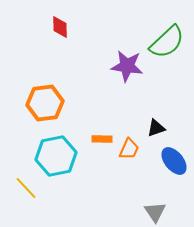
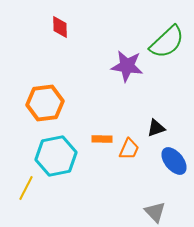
yellow line: rotated 70 degrees clockwise
gray triangle: rotated 10 degrees counterclockwise
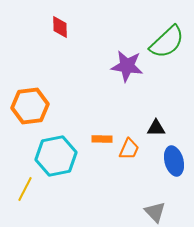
orange hexagon: moved 15 px left, 3 px down
black triangle: rotated 18 degrees clockwise
blue ellipse: rotated 24 degrees clockwise
yellow line: moved 1 px left, 1 px down
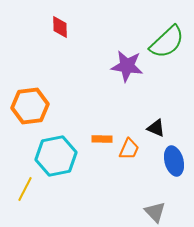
black triangle: rotated 24 degrees clockwise
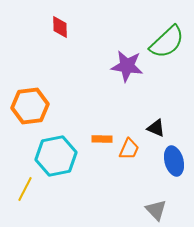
gray triangle: moved 1 px right, 2 px up
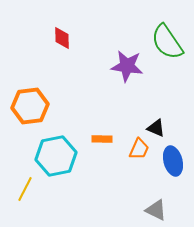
red diamond: moved 2 px right, 11 px down
green semicircle: rotated 99 degrees clockwise
orange trapezoid: moved 10 px right
blue ellipse: moved 1 px left
gray triangle: rotated 20 degrees counterclockwise
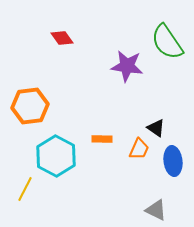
red diamond: rotated 35 degrees counterclockwise
black triangle: rotated 12 degrees clockwise
cyan hexagon: rotated 21 degrees counterclockwise
blue ellipse: rotated 8 degrees clockwise
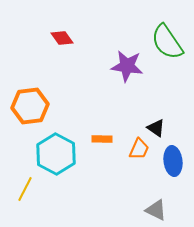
cyan hexagon: moved 2 px up
